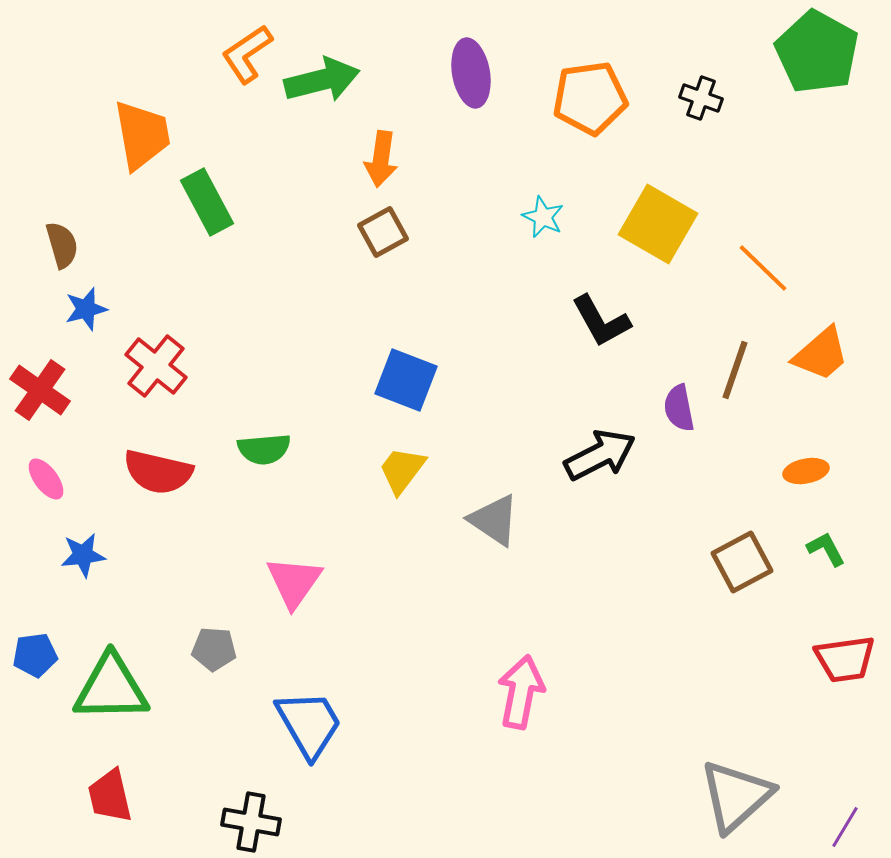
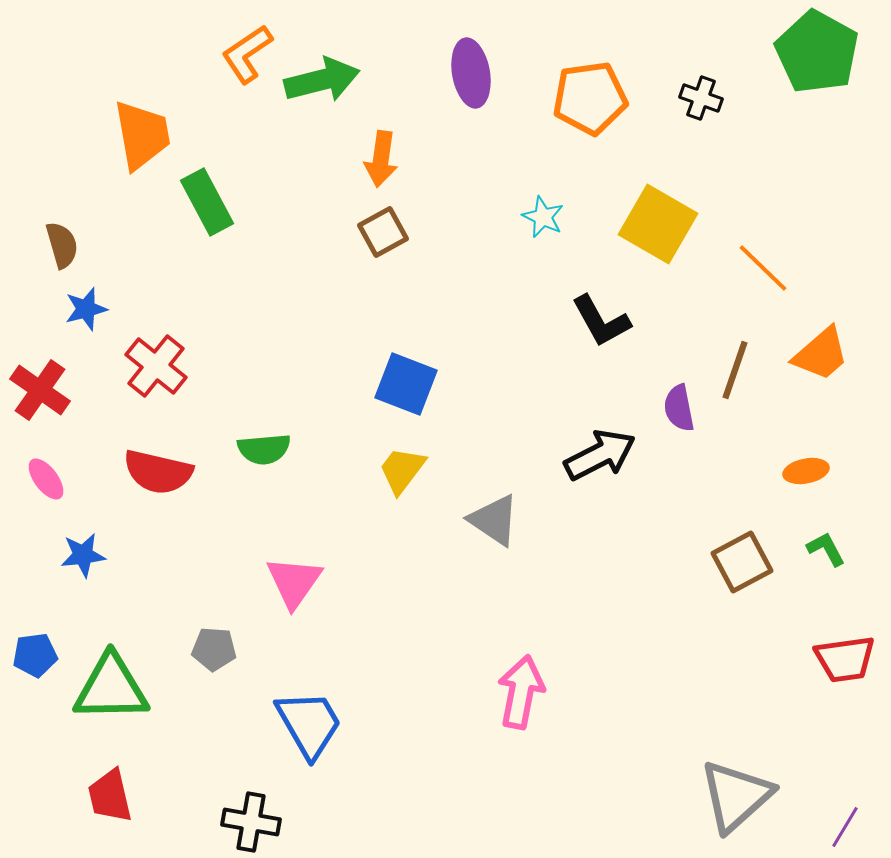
blue square at (406, 380): moved 4 px down
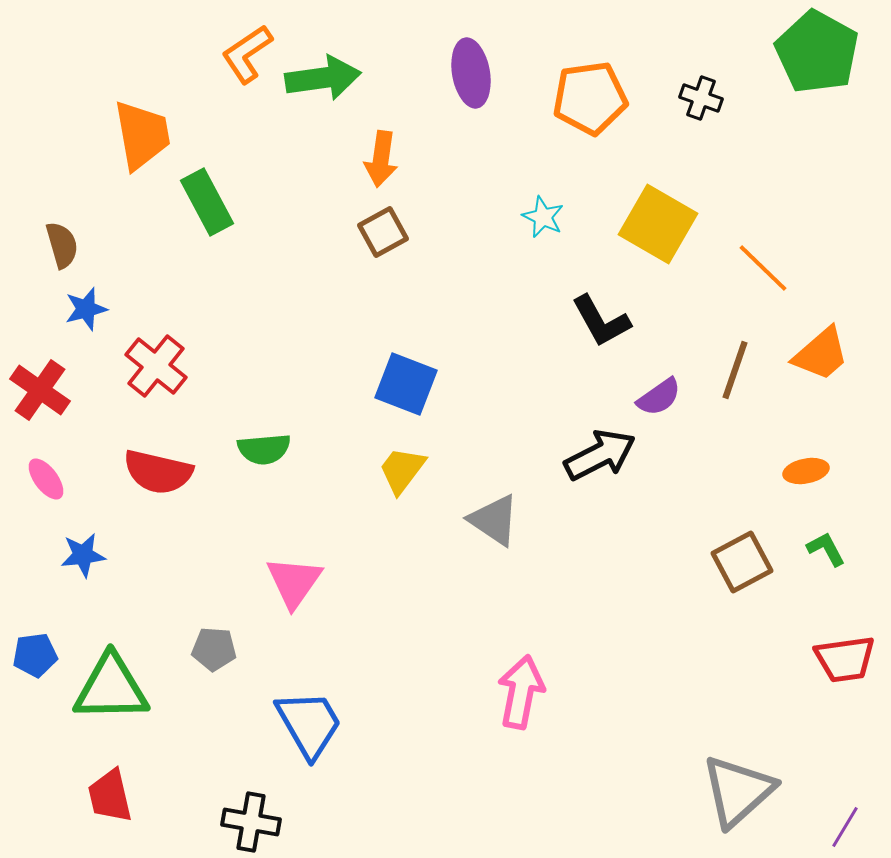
green arrow at (322, 80): moved 1 px right, 2 px up; rotated 6 degrees clockwise
purple semicircle at (679, 408): moved 20 px left, 11 px up; rotated 114 degrees counterclockwise
gray triangle at (736, 796): moved 2 px right, 5 px up
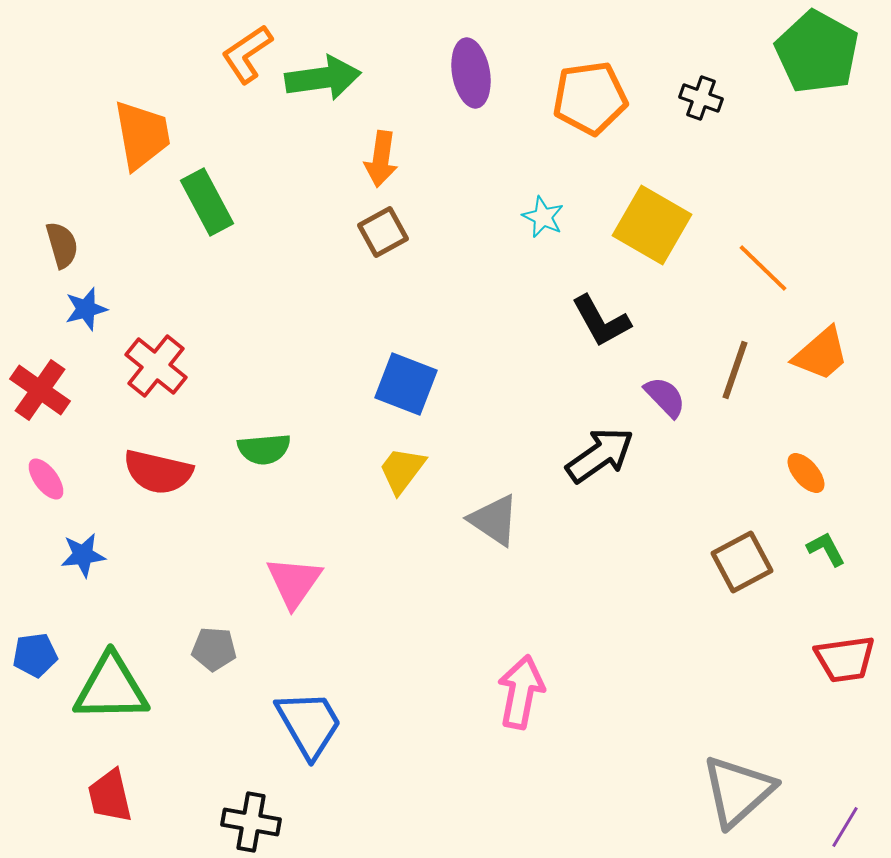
yellow square at (658, 224): moved 6 px left, 1 px down
purple semicircle at (659, 397): moved 6 px right; rotated 99 degrees counterclockwise
black arrow at (600, 455): rotated 8 degrees counterclockwise
orange ellipse at (806, 471): moved 2 px down; rotated 60 degrees clockwise
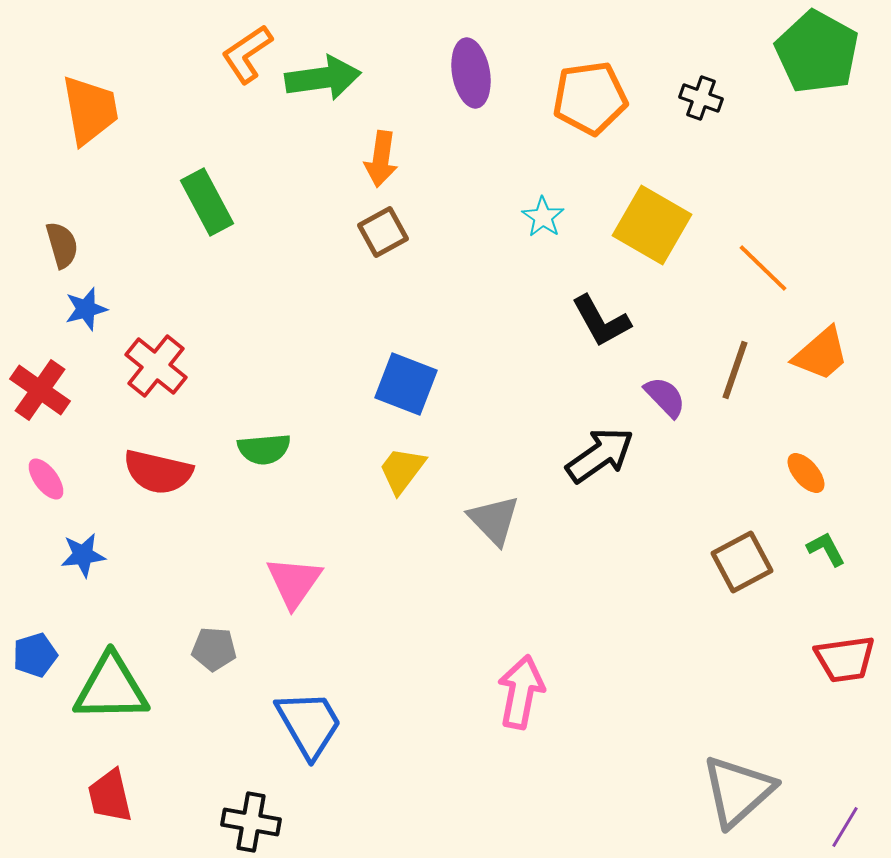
orange trapezoid at (142, 135): moved 52 px left, 25 px up
cyan star at (543, 217): rotated 9 degrees clockwise
gray triangle at (494, 520): rotated 12 degrees clockwise
blue pentagon at (35, 655): rotated 9 degrees counterclockwise
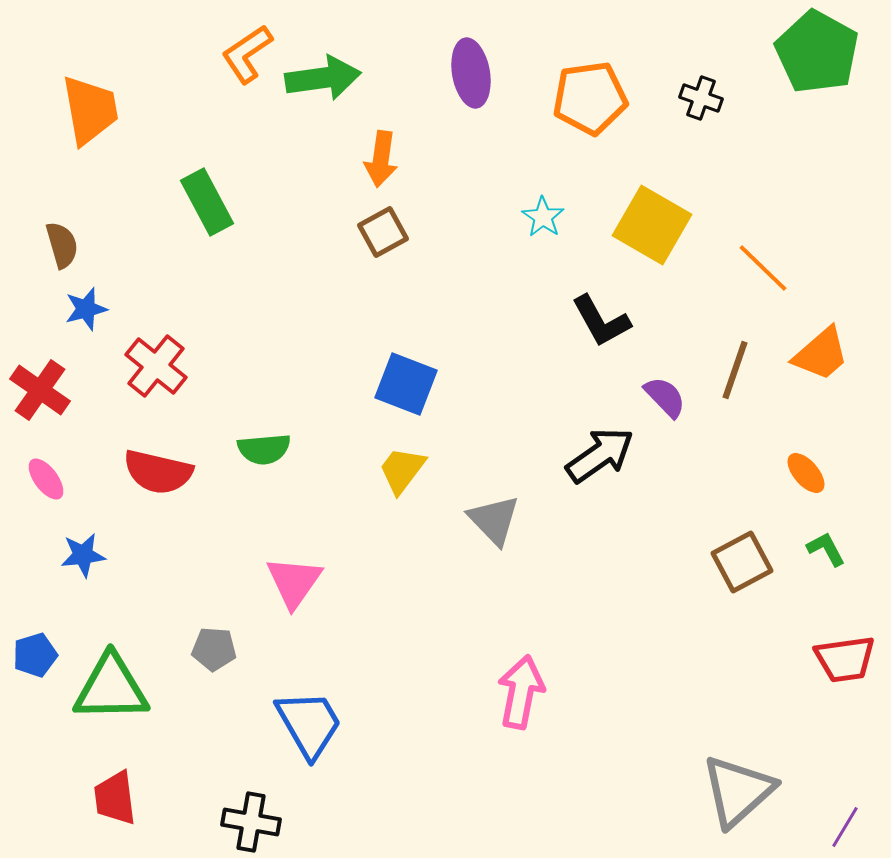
red trapezoid at (110, 796): moved 5 px right, 2 px down; rotated 6 degrees clockwise
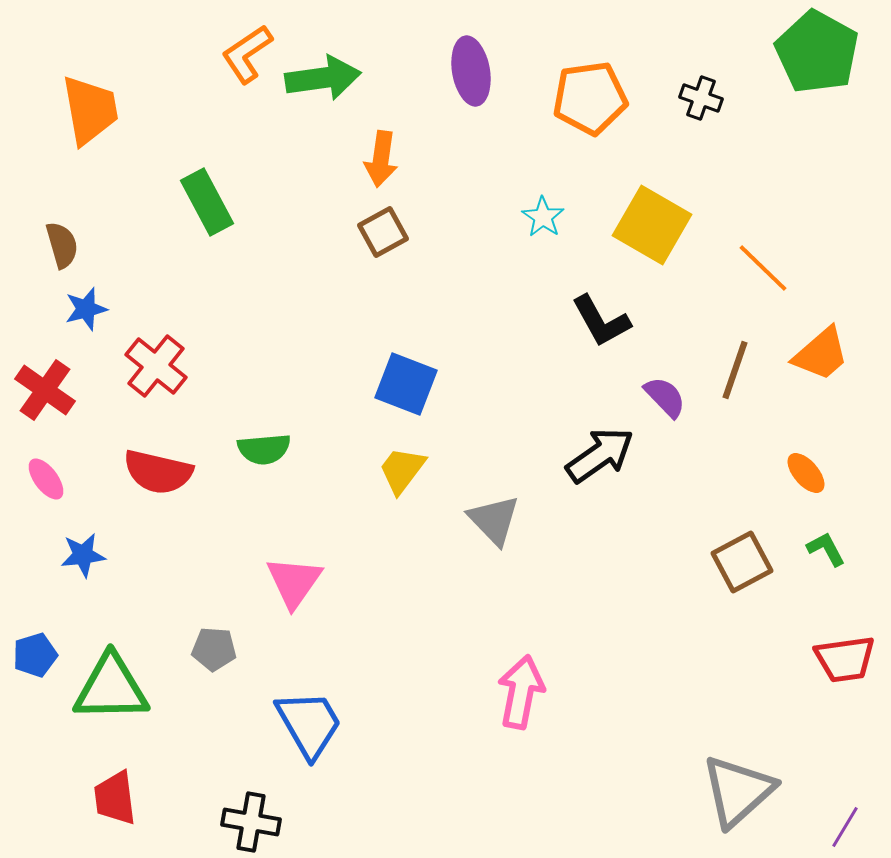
purple ellipse at (471, 73): moved 2 px up
red cross at (40, 390): moved 5 px right
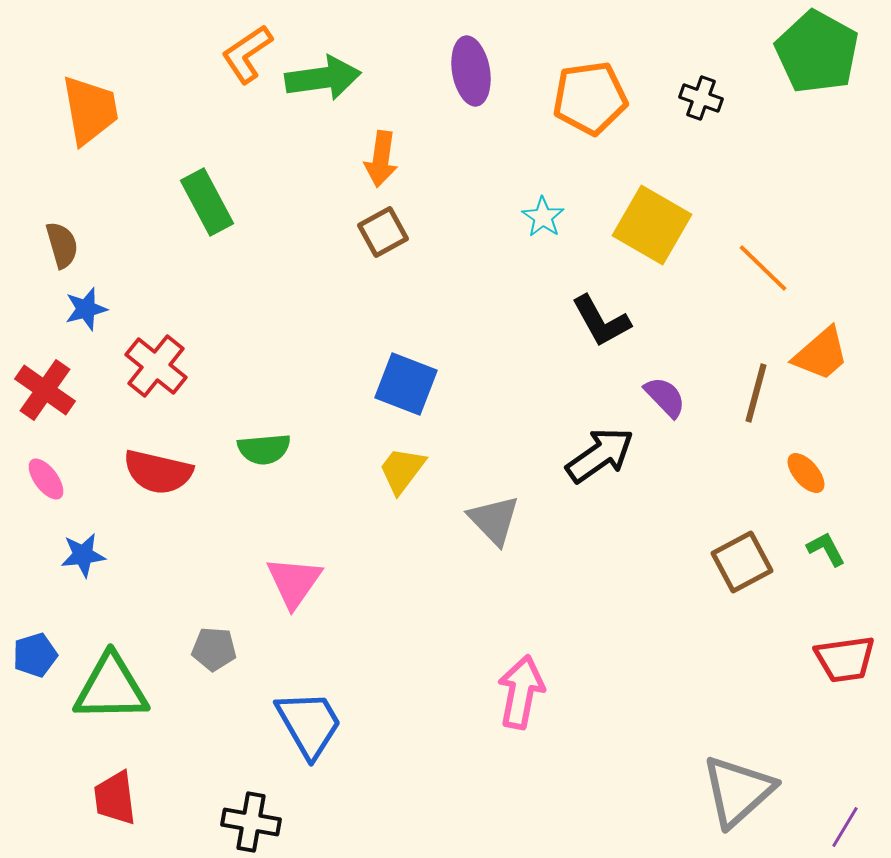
brown line at (735, 370): moved 21 px right, 23 px down; rotated 4 degrees counterclockwise
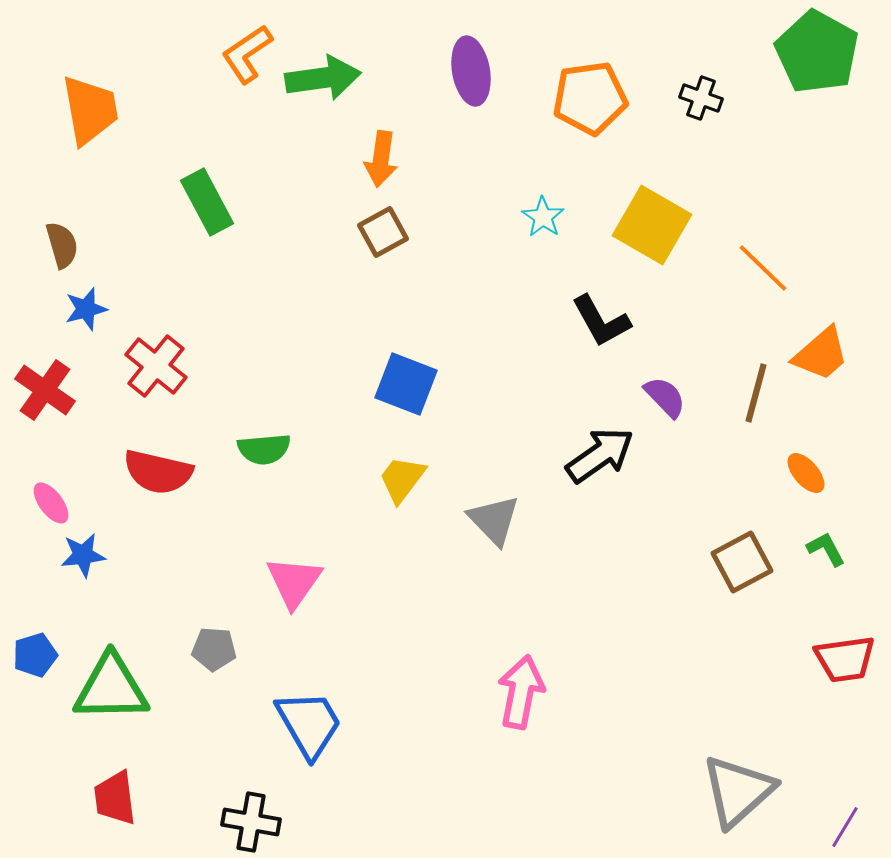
yellow trapezoid at (402, 470): moved 9 px down
pink ellipse at (46, 479): moved 5 px right, 24 px down
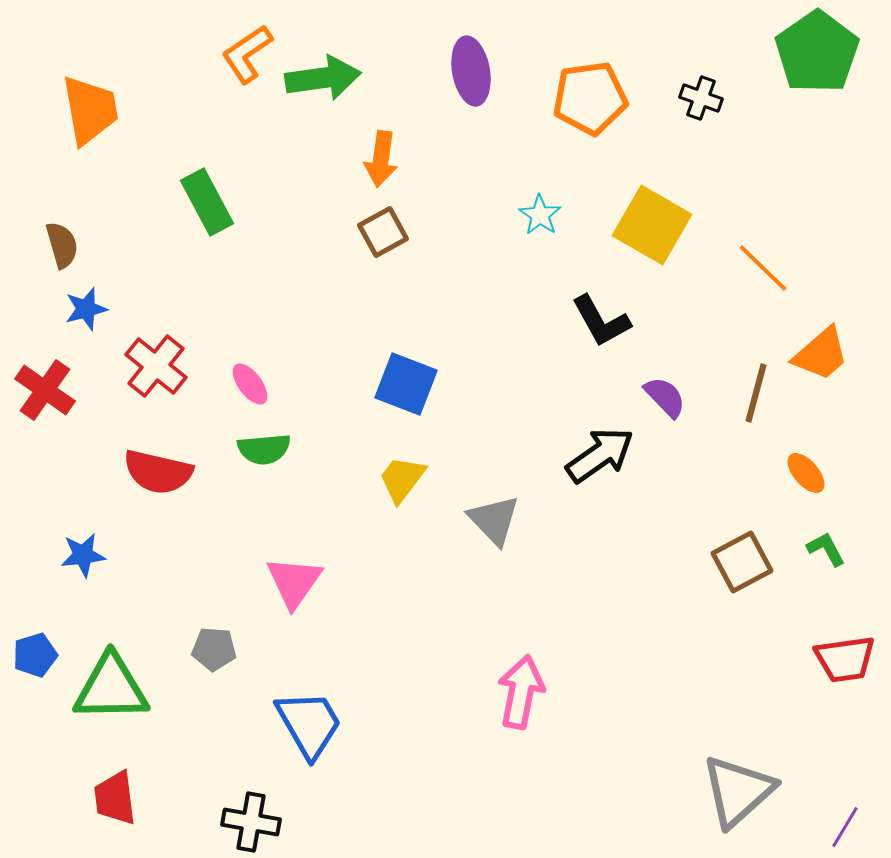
green pentagon at (817, 52): rotated 8 degrees clockwise
cyan star at (543, 217): moved 3 px left, 2 px up
pink ellipse at (51, 503): moved 199 px right, 119 px up
